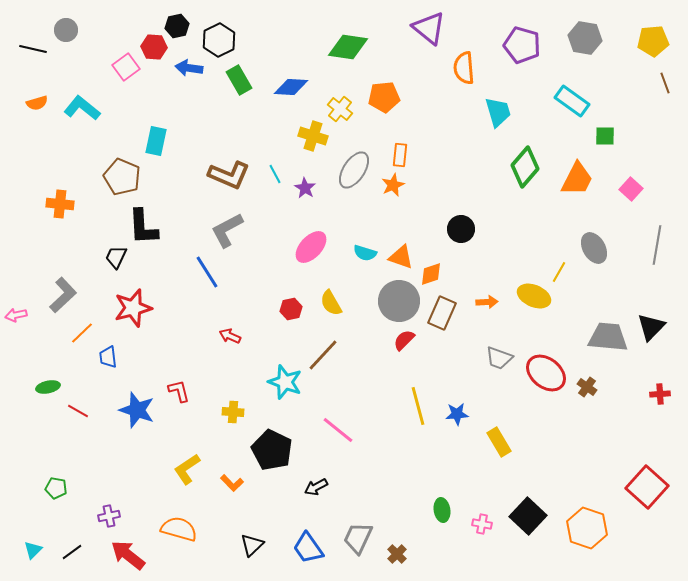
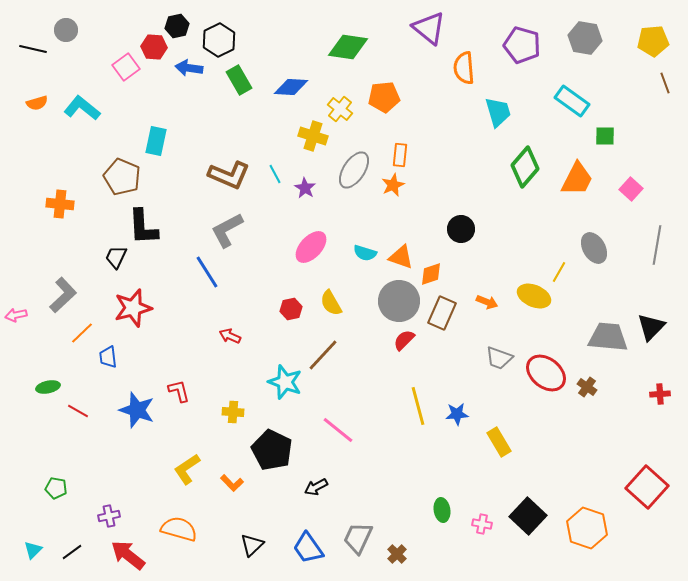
orange arrow at (487, 302): rotated 25 degrees clockwise
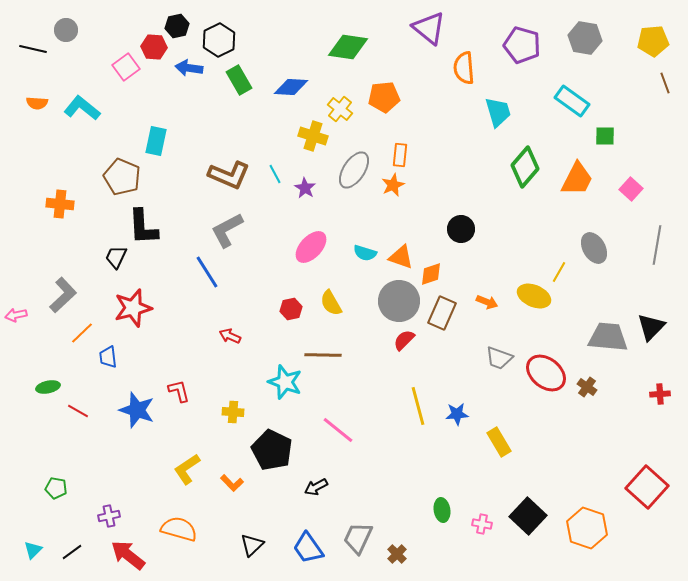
orange semicircle at (37, 103): rotated 20 degrees clockwise
brown line at (323, 355): rotated 48 degrees clockwise
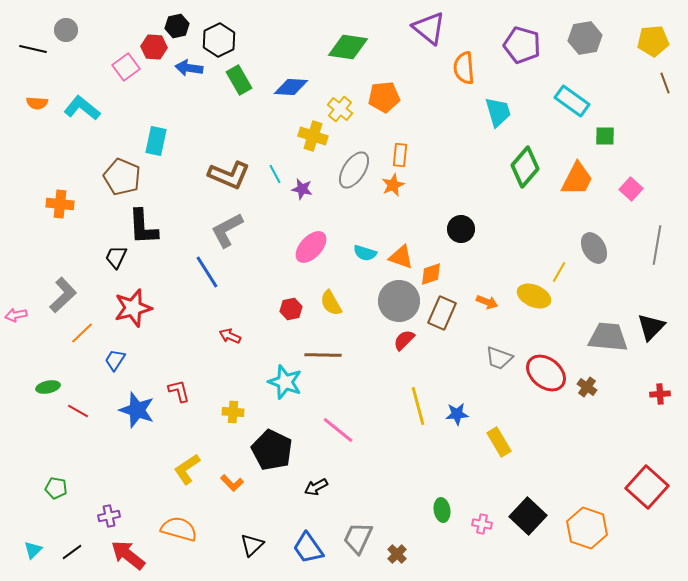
gray hexagon at (585, 38): rotated 20 degrees counterclockwise
purple star at (305, 188): moved 3 px left, 1 px down; rotated 20 degrees counterclockwise
blue trapezoid at (108, 357): moved 7 px right, 3 px down; rotated 40 degrees clockwise
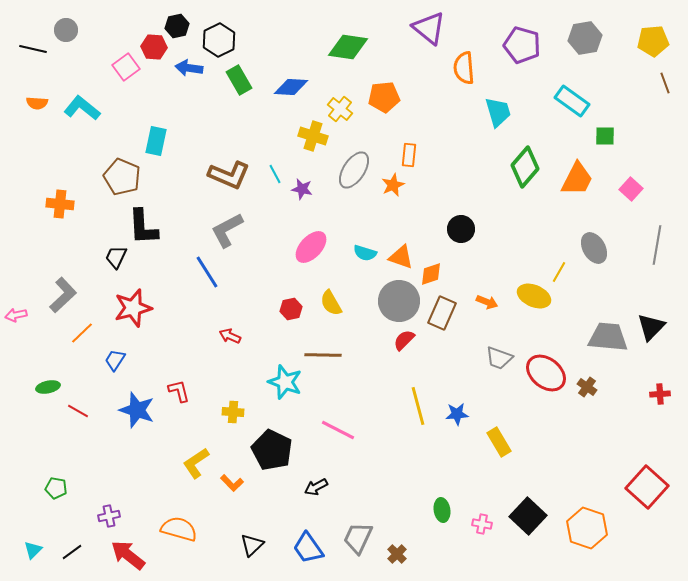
orange rectangle at (400, 155): moved 9 px right
pink line at (338, 430): rotated 12 degrees counterclockwise
yellow L-shape at (187, 469): moved 9 px right, 6 px up
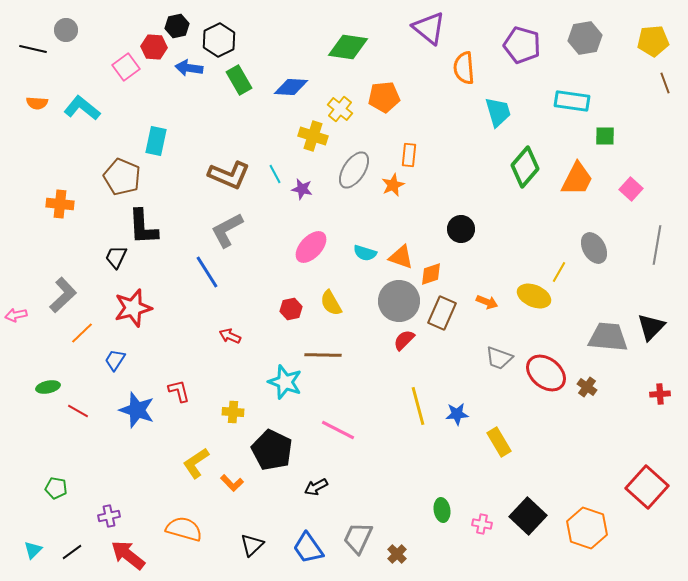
cyan rectangle at (572, 101): rotated 28 degrees counterclockwise
orange semicircle at (179, 529): moved 5 px right
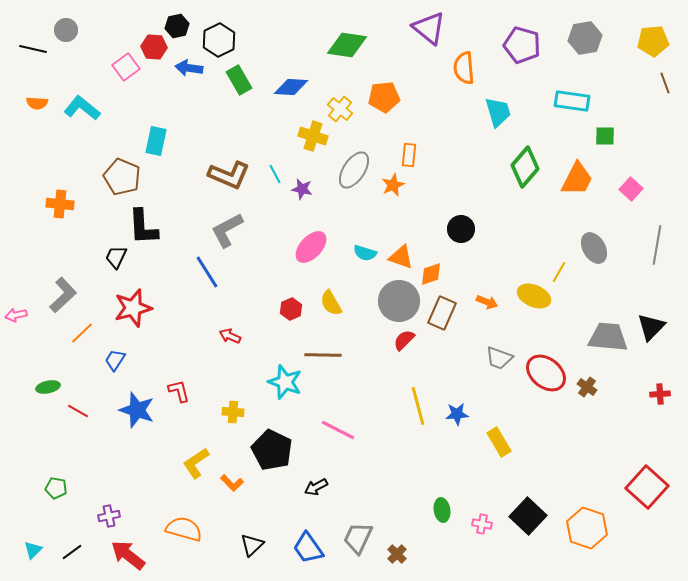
green diamond at (348, 47): moved 1 px left, 2 px up
red hexagon at (291, 309): rotated 10 degrees counterclockwise
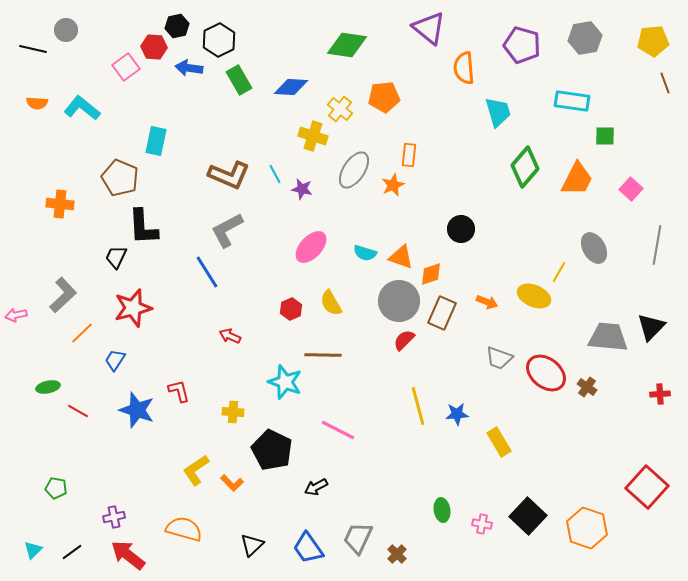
brown pentagon at (122, 177): moved 2 px left, 1 px down
yellow L-shape at (196, 463): moved 7 px down
purple cross at (109, 516): moved 5 px right, 1 px down
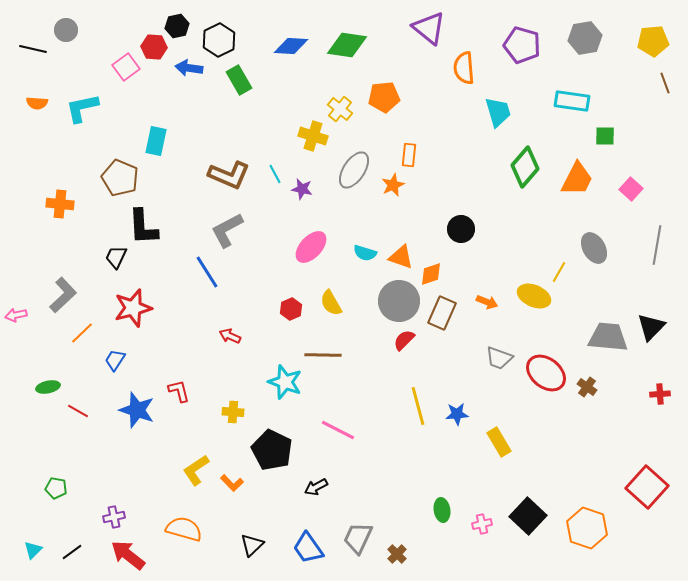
blue diamond at (291, 87): moved 41 px up
cyan L-shape at (82, 108): rotated 51 degrees counterclockwise
pink cross at (482, 524): rotated 24 degrees counterclockwise
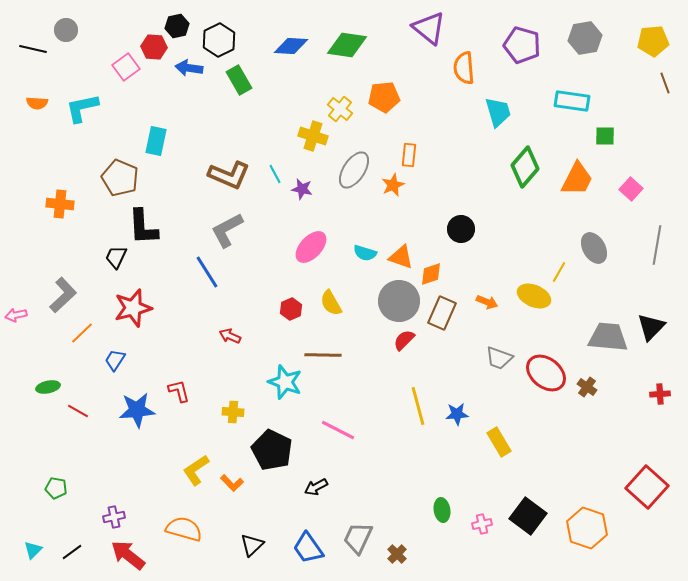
blue star at (137, 410): rotated 24 degrees counterclockwise
black square at (528, 516): rotated 6 degrees counterclockwise
